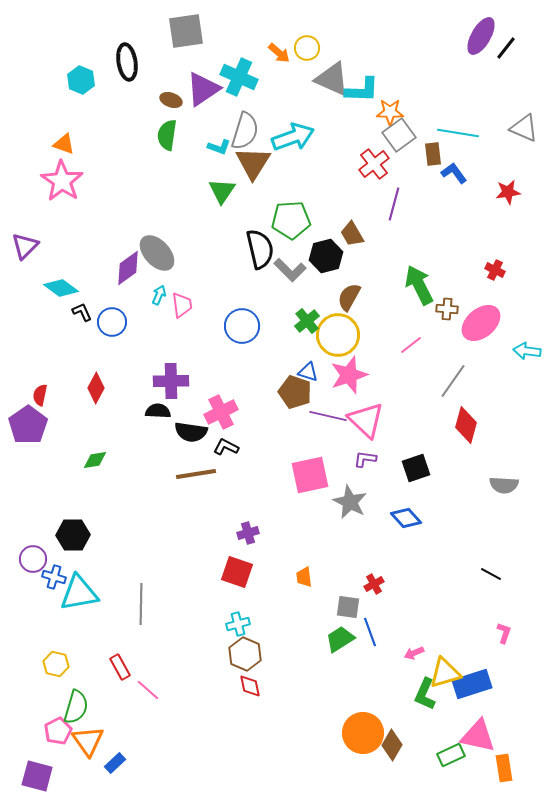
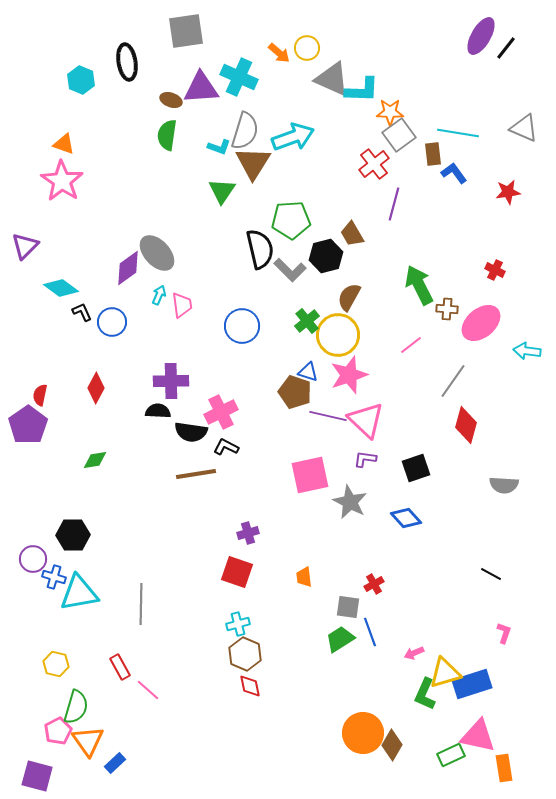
purple triangle at (203, 89): moved 2 px left, 1 px up; rotated 30 degrees clockwise
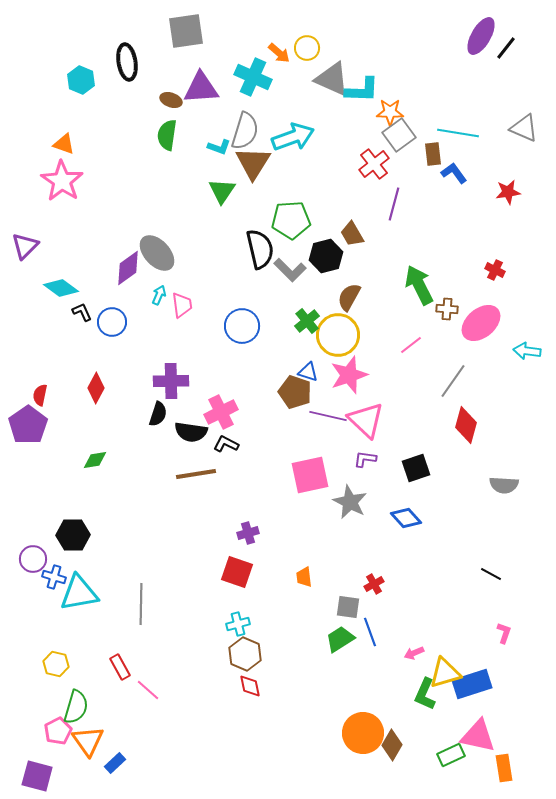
cyan cross at (239, 77): moved 14 px right
black semicircle at (158, 411): moved 3 px down; rotated 105 degrees clockwise
black L-shape at (226, 447): moved 3 px up
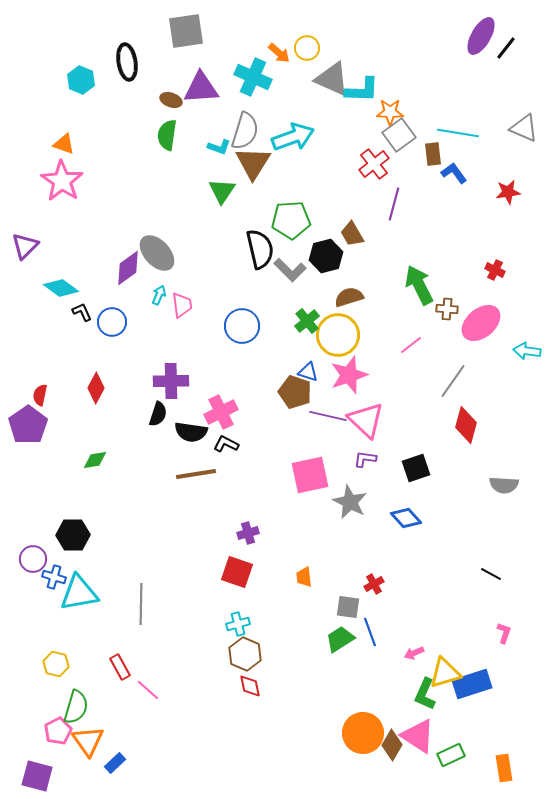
brown semicircle at (349, 297): rotated 44 degrees clockwise
pink triangle at (478, 736): moved 60 px left; rotated 21 degrees clockwise
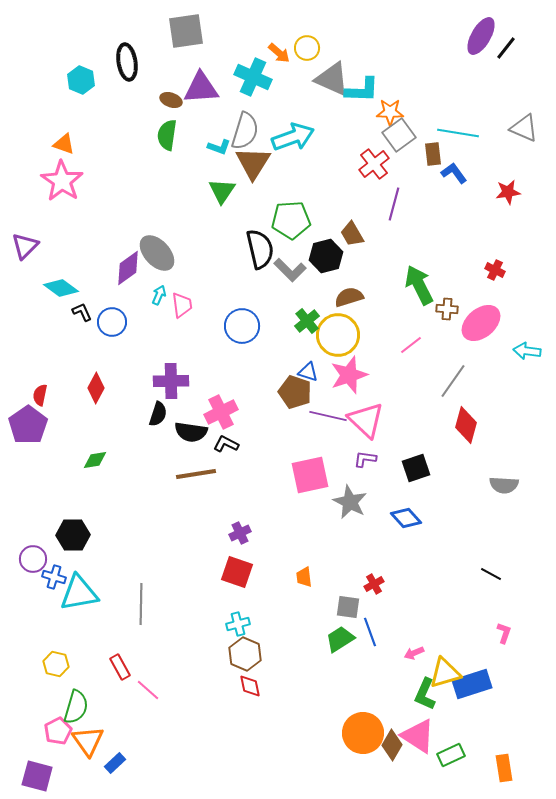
purple cross at (248, 533): moved 8 px left; rotated 10 degrees counterclockwise
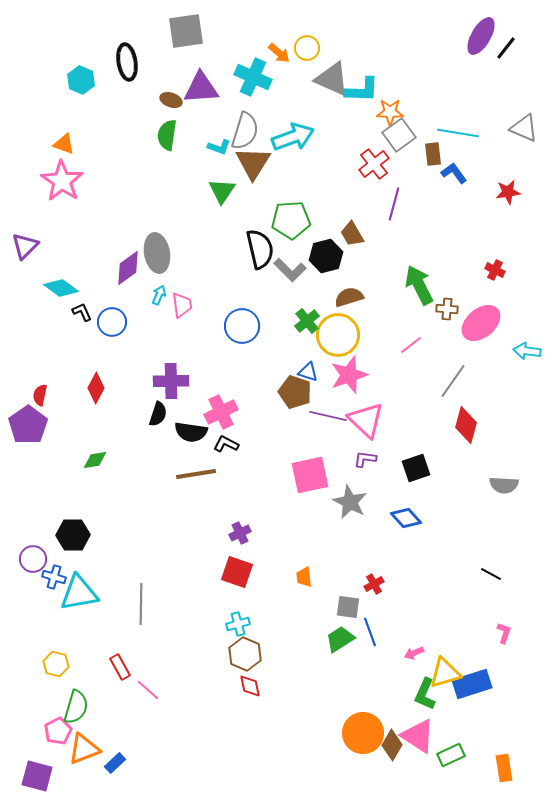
gray ellipse at (157, 253): rotated 33 degrees clockwise
orange triangle at (88, 741): moved 4 px left, 8 px down; rotated 44 degrees clockwise
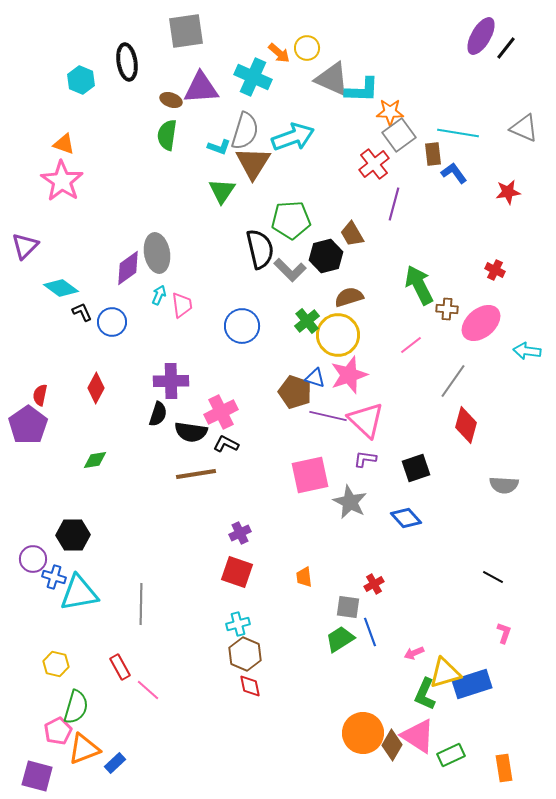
blue triangle at (308, 372): moved 7 px right, 6 px down
black line at (491, 574): moved 2 px right, 3 px down
